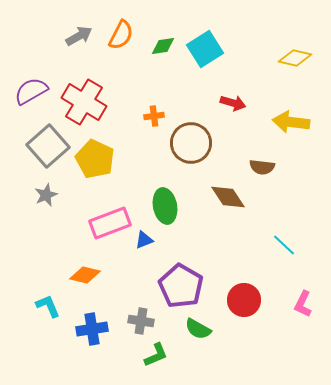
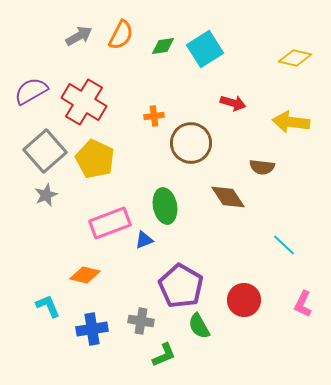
gray square: moved 3 px left, 5 px down
green semicircle: moved 1 px right, 3 px up; rotated 32 degrees clockwise
green L-shape: moved 8 px right
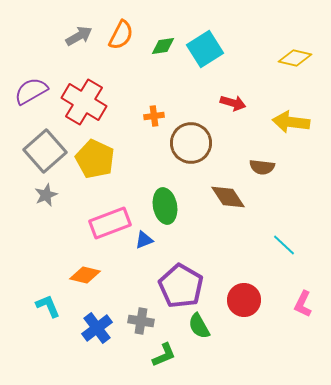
blue cross: moved 5 px right, 1 px up; rotated 28 degrees counterclockwise
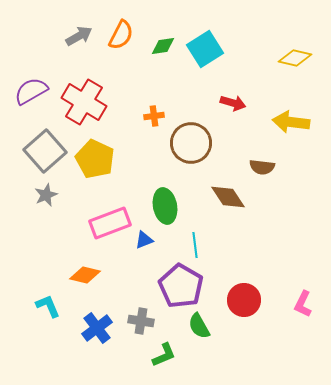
cyan line: moved 89 px left; rotated 40 degrees clockwise
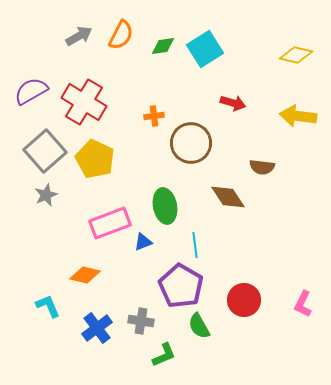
yellow diamond: moved 1 px right, 3 px up
yellow arrow: moved 7 px right, 6 px up
blue triangle: moved 1 px left, 2 px down
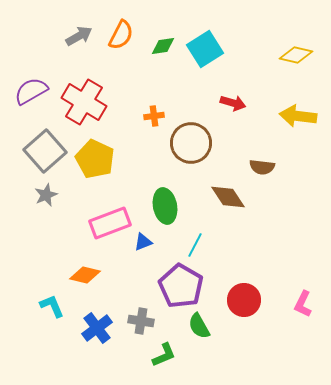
cyan line: rotated 35 degrees clockwise
cyan L-shape: moved 4 px right
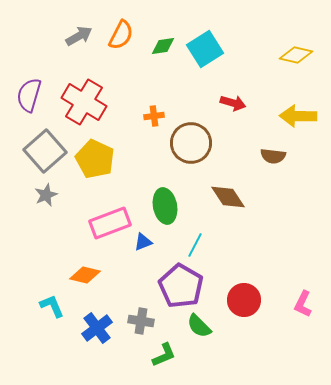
purple semicircle: moved 2 px left, 4 px down; rotated 44 degrees counterclockwise
yellow arrow: rotated 6 degrees counterclockwise
brown semicircle: moved 11 px right, 11 px up
green semicircle: rotated 16 degrees counterclockwise
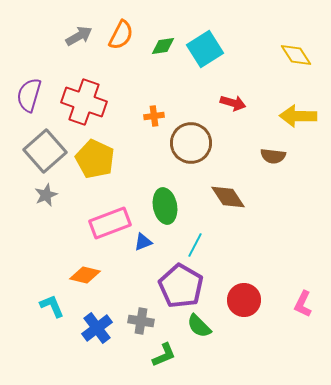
yellow diamond: rotated 44 degrees clockwise
red cross: rotated 12 degrees counterclockwise
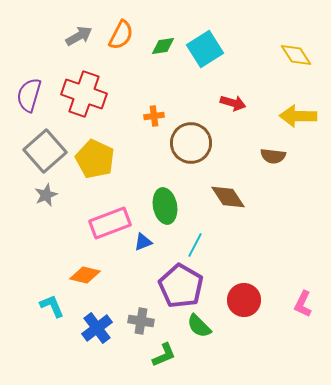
red cross: moved 8 px up
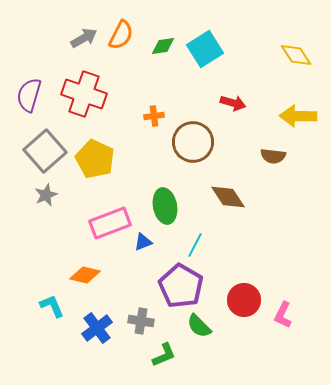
gray arrow: moved 5 px right, 2 px down
brown circle: moved 2 px right, 1 px up
pink L-shape: moved 20 px left, 11 px down
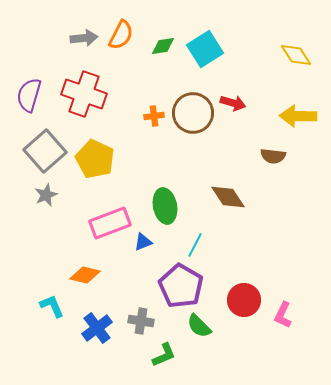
gray arrow: rotated 24 degrees clockwise
brown circle: moved 29 px up
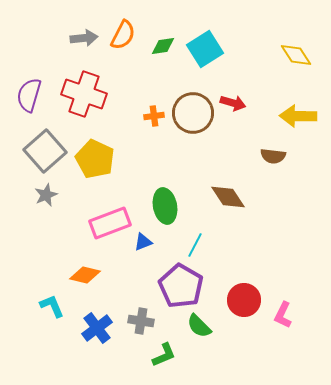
orange semicircle: moved 2 px right
